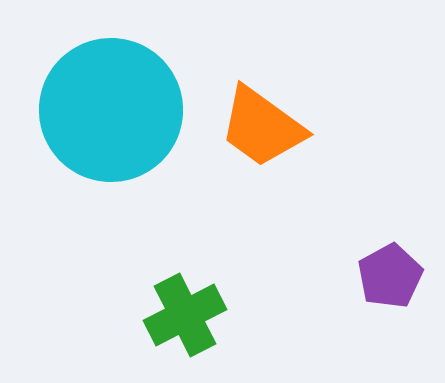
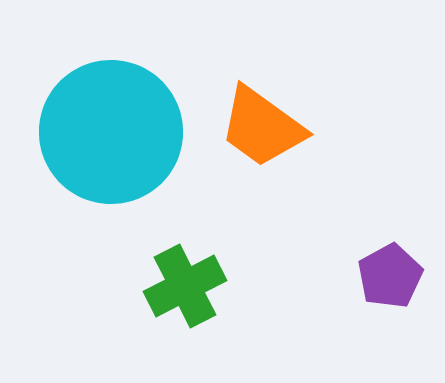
cyan circle: moved 22 px down
green cross: moved 29 px up
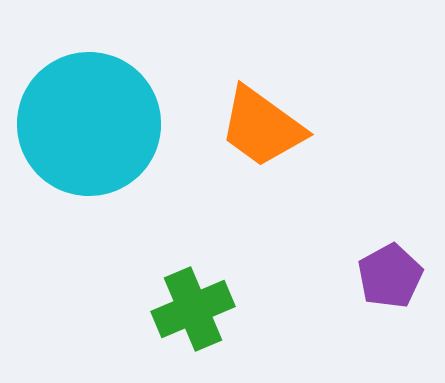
cyan circle: moved 22 px left, 8 px up
green cross: moved 8 px right, 23 px down; rotated 4 degrees clockwise
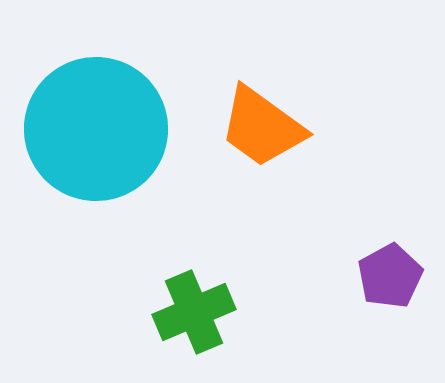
cyan circle: moved 7 px right, 5 px down
green cross: moved 1 px right, 3 px down
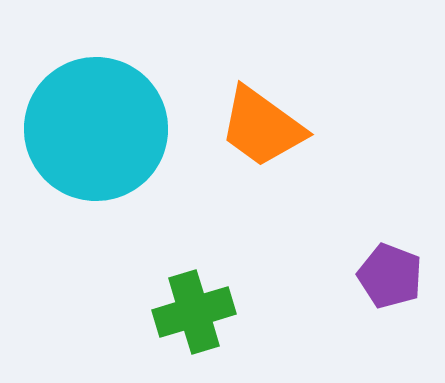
purple pentagon: rotated 22 degrees counterclockwise
green cross: rotated 6 degrees clockwise
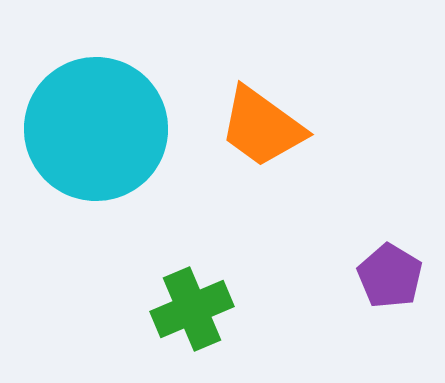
purple pentagon: rotated 10 degrees clockwise
green cross: moved 2 px left, 3 px up; rotated 6 degrees counterclockwise
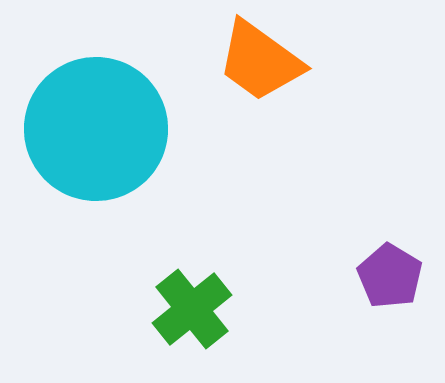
orange trapezoid: moved 2 px left, 66 px up
green cross: rotated 16 degrees counterclockwise
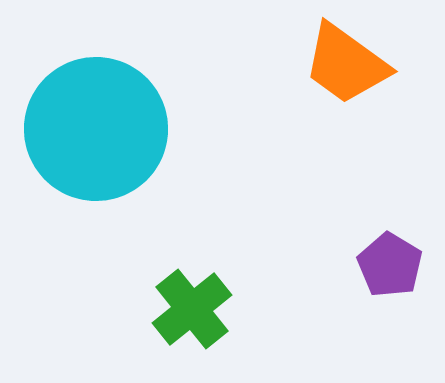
orange trapezoid: moved 86 px right, 3 px down
purple pentagon: moved 11 px up
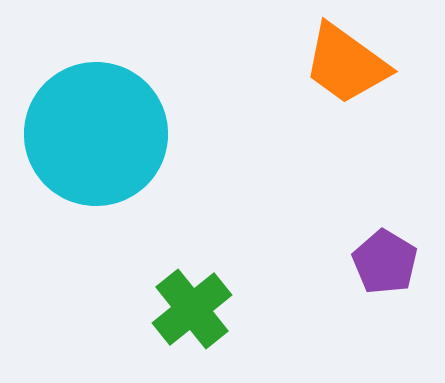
cyan circle: moved 5 px down
purple pentagon: moved 5 px left, 3 px up
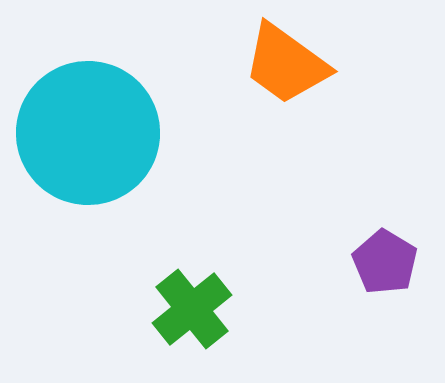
orange trapezoid: moved 60 px left
cyan circle: moved 8 px left, 1 px up
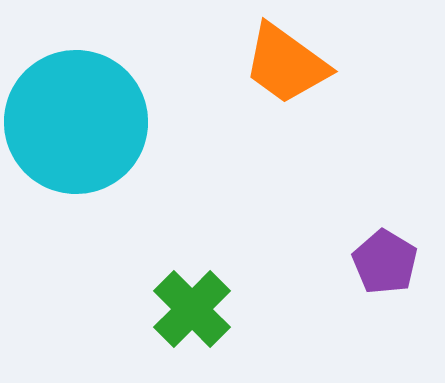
cyan circle: moved 12 px left, 11 px up
green cross: rotated 6 degrees counterclockwise
